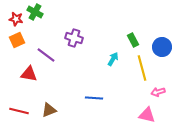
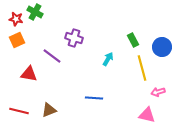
purple line: moved 6 px right, 1 px down
cyan arrow: moved 5 px left
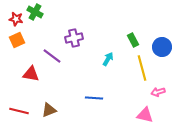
purple cross: rotated 30 degrees counterclockwise
red triangle: moved 2 px right
pink triangle: moved 2 px left
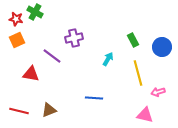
yellow line: moved 4 px left, 5 px down
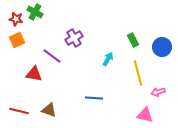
purple cross: rotated 18 degrees counterclockwise
red triangle: moved 3 px right
brown triangle: rotated 42 degrees clockwise
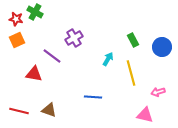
yellow line: moved 7 px left
blue line: moved 1 px left, 1 px up
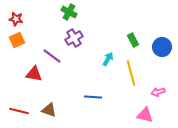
green cross: moved 34 px right
